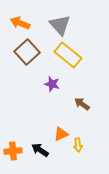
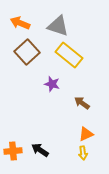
gray triangle: moved 2 px left, 1 px down; rotated 30 degrees counterclockwise
yellow rectangle: moved 1 px right
brown arrow: moved 1 px up
orange triangle: moved 25 px right
yellow arrow: moved 5 px right, 8 px down
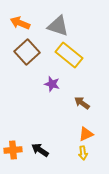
orange cross: moved 1 px up
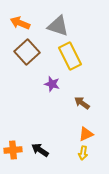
yellow rectangle: moved 1 px right, 1 px down; rotated 24 degrees clockwise
yellow arrow: rotated 16 degrees clockwise
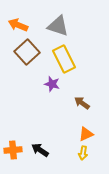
orange arrow: moved 2 px left, 2 px down
yellow rectangle: moved 6 px left, 3 px down
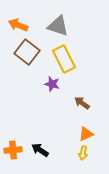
brown square: rotated 10 degrees counterclockwise
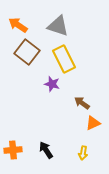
orange arrow: rotated 12 degrees clockwise
orange triangle: moved 7 px right, 11 px up
black arrow: moved 6 px right; rotated 24 degrees clockwise
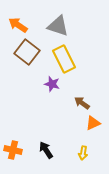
orange cross: rotated 18 degrees clockwise
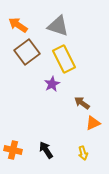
brown square: rotated 15 degrees clockwise
purple star: rotated 28 degrees clockwise
yellow arrow: rotated 24 degrees counterclockwise
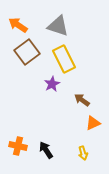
brown arrow: moved 3 px up
orange cross: moved 5 px right, 4 px up
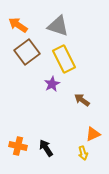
orange triangle: moved 11 px down
black arrow: moved 2 px up
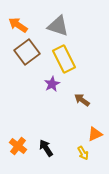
orange triangle: moved 2 px right
orange cross: rotated 24 degrees clockwise
yellow arrow: rotated 16 degrees counterclockwise
